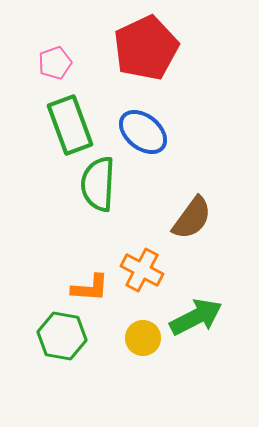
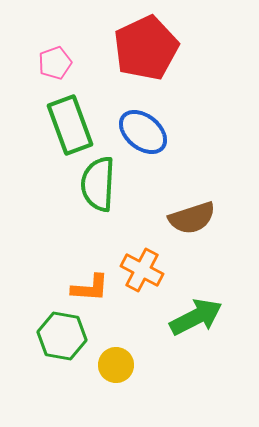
brown semicircle: rotated 36 degrees clockwise
yellow circle: moved 27 px left, 27 px down
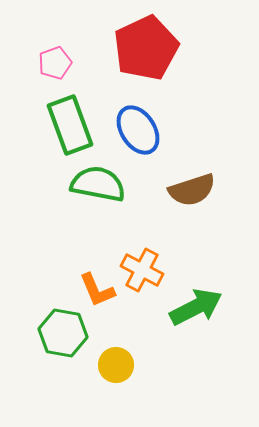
blue ellipse: moved 5 px left, 2 px up; rotated 18 degrees clockwise
green semicircle: rotated 98 degrees clockwise
brown semicircle: moved 28 px up
orange L-shape: moved 7 px right, 2 px down; rotated 63 degrees clockwise
green arrow: moved 10 px up
green hexagon: moved 1 px right, 3 px up
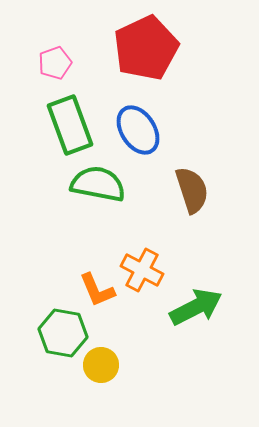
brown semicircle: rotated 90 degrees counterclockwise
yellow circle: moved 15 px left
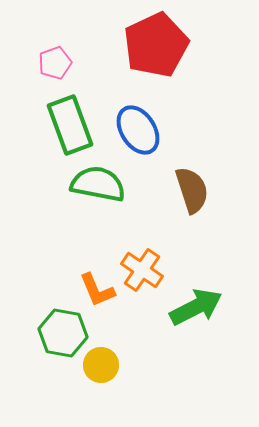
red pentagon: moved 10 px right, 3 px up
orange cross: rotated 6 degrees clockwise
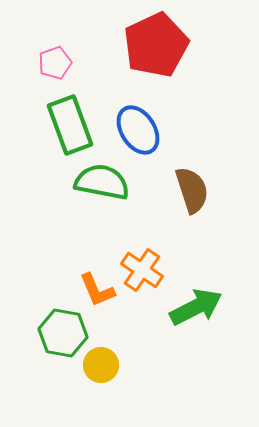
green semicircle: moved 4 px right, 2 px up
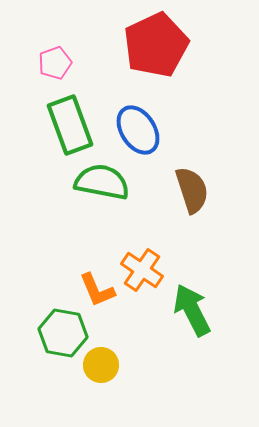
green arrow: moved 4 px left, 3 px down; rotated 90 degrees counterclockwise
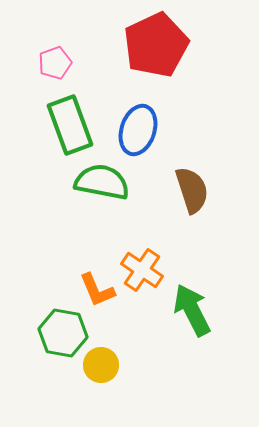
blue ellipse: rotated 51 degrees clockwise
